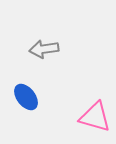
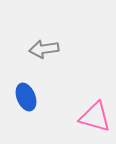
blue ellipse: rotated 16 degrees clockwise
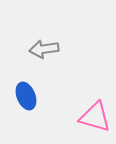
blue ellipse: moved 1 px up
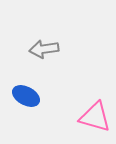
blue ellipse: rotated 40 degrees counterclockwise
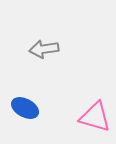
blue ellipse: moved 1 px left, 12 px down
